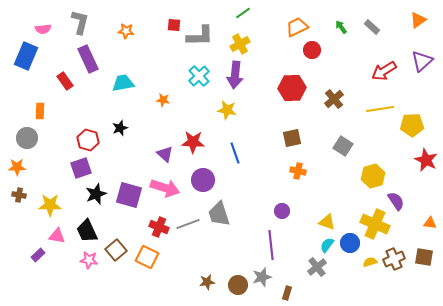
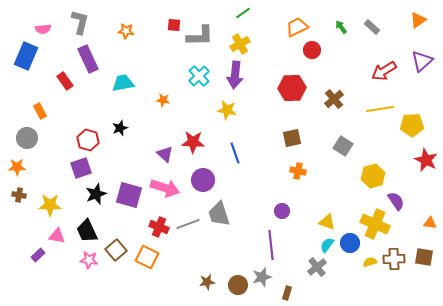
orange rectangle at (40, 111): rotated 28 degrees counterclockwise
brown cross at (394, 259): rotated 20 degrees clockwise
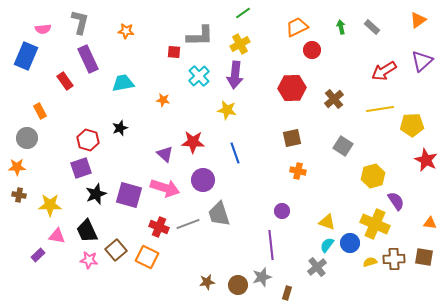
red square at (174, 25): moved 27 px down
green arrow at (341, 27): rotated 24 degrees clockwise
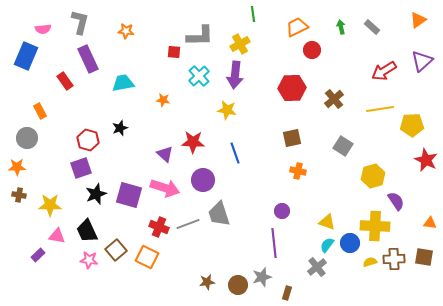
green line at (243, 13): moved 10 px right, 1 px down; rotated 63 degrees counterclockwise
yellow cross at (375, 224): moved 2 px down; rotated 20 degrees counterclockwise
purple line at (271, 245): moved 3 px right, 2 px up
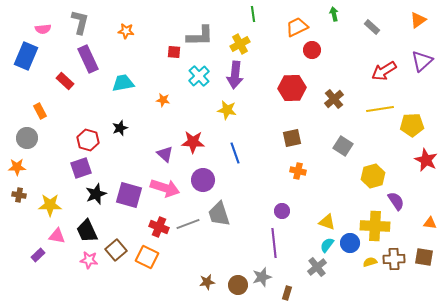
green arrow at (341, 27): moved 7 px left, 13 px up
red rectangle at (65, 81): rotated 12 degrees counterclockwise
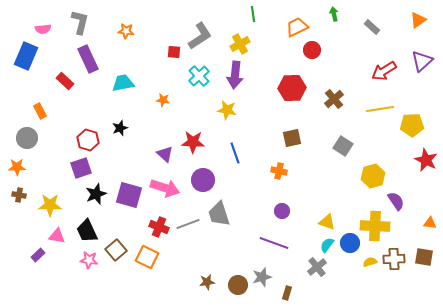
gray L-shape at (200, 36): rotated 32 degrees counterclockwise
orange cross at (298, 171): moved 19 px left
purple line at (274, 243): rotated 64 degrees counterclockwise
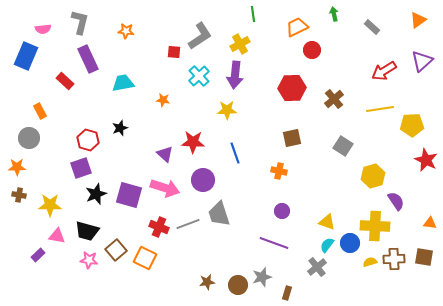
yellow star at (227, 110): rotated 12 degrees counterclockwise
gray circle at (27, 138): moved 2 px right
black trapezoid at (87, 231): rotated 50 degrees counterclockwise
orange square at (147, 257): moved 2 px left, 1 px down
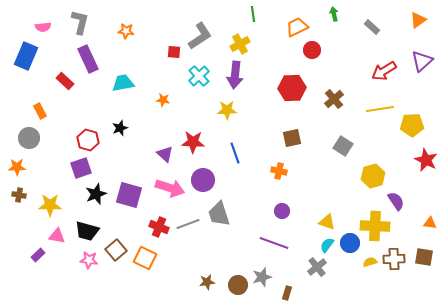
pink semicircle at (43, 29): moved 2 px up
pink arrow at (165, 188): moved 5 px right
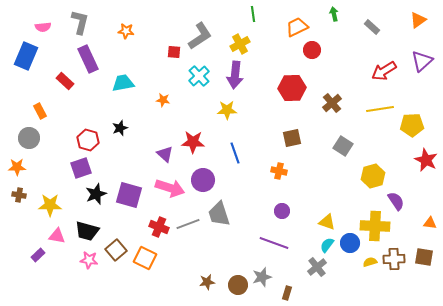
brown cross at (334, 99): moved 2 px left, 4 px down
